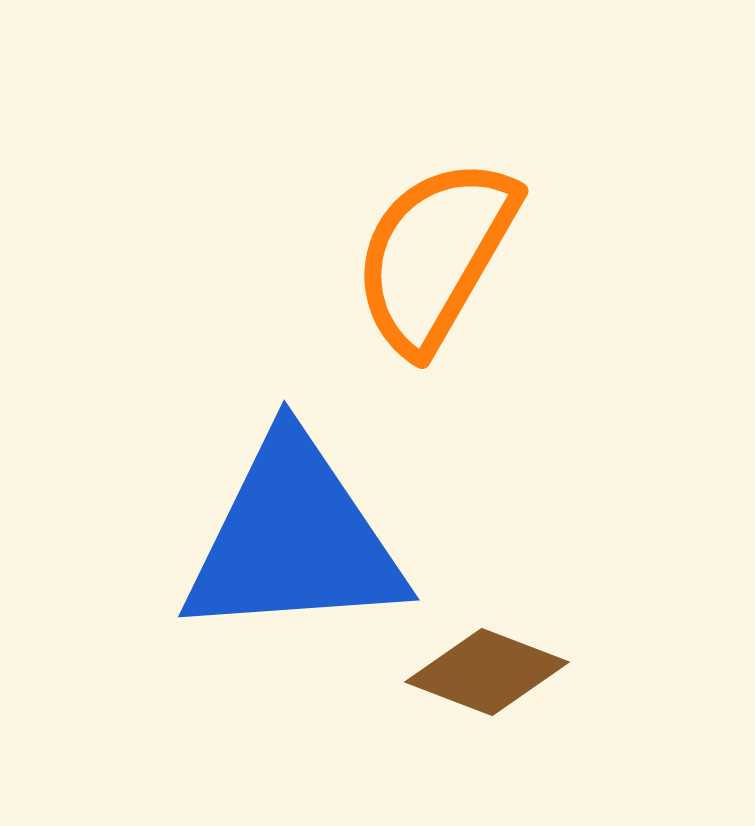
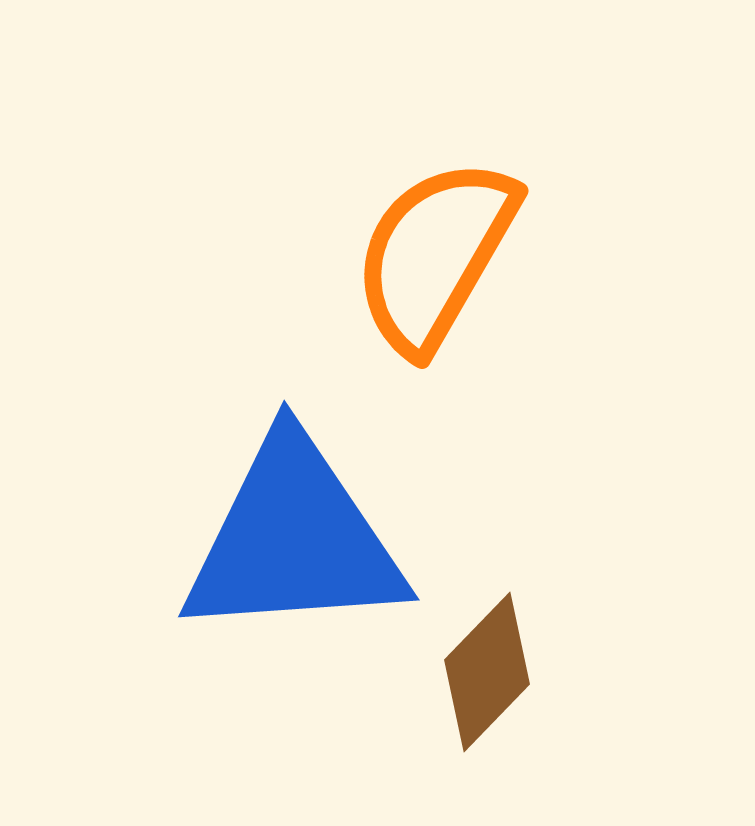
brown diamond: rotated 67 degrees counterclockwise
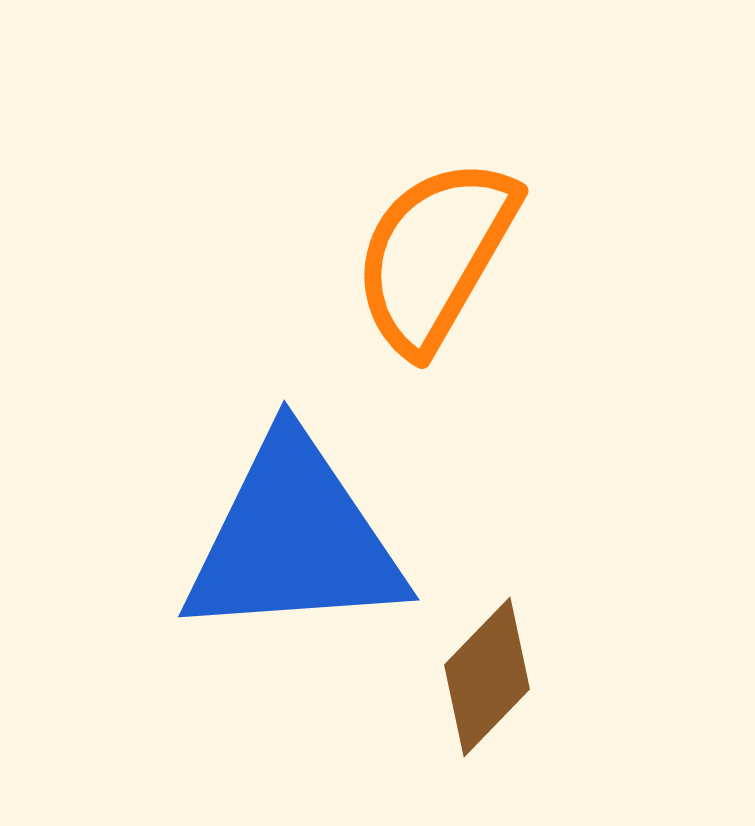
brown diamond: moved 5 px down
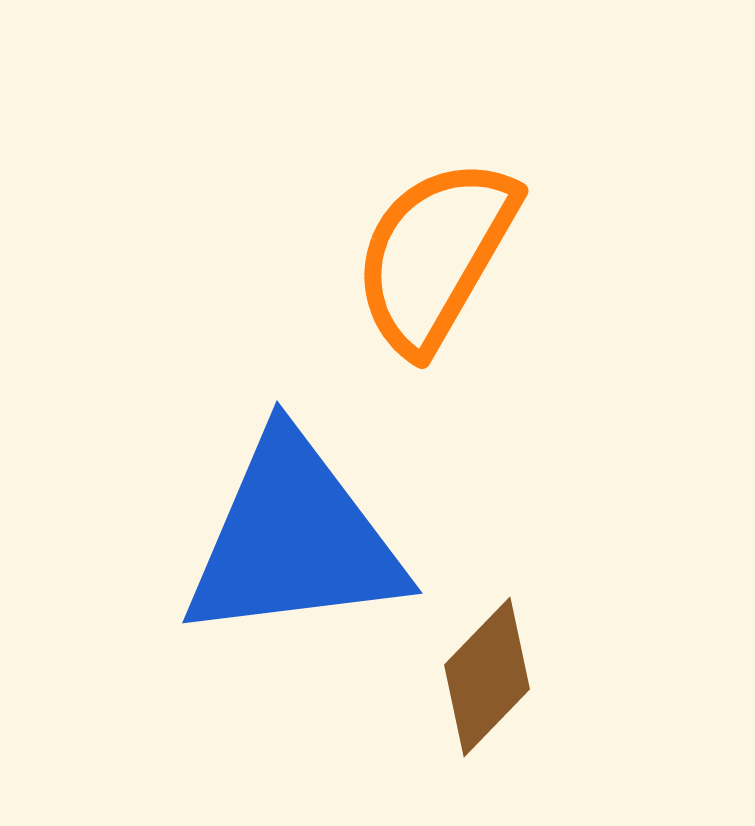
blue triangle: rotated 3 degrees counterclockwise
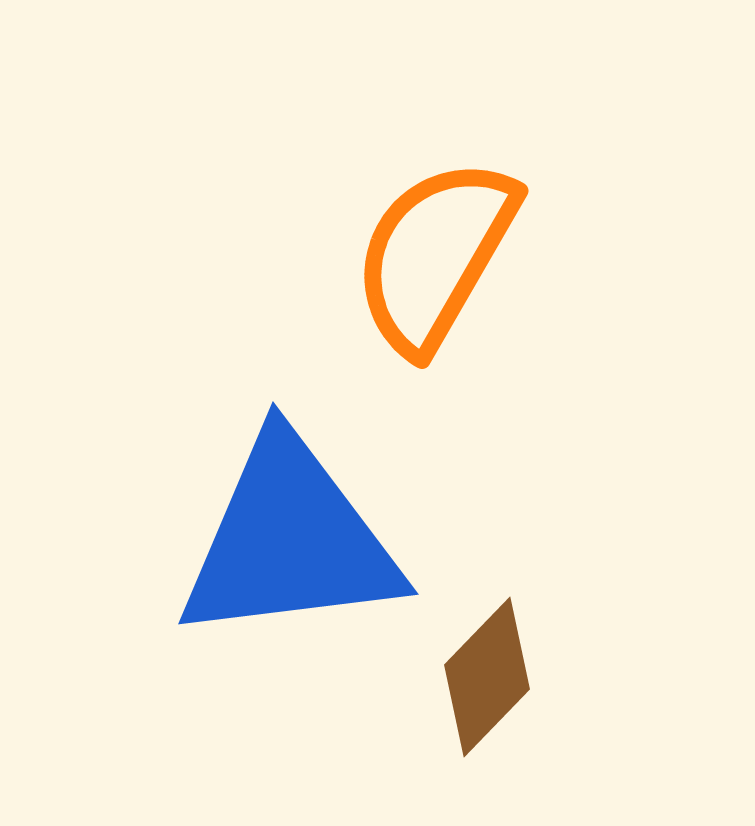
blue triangle: moved 4 px left, 1 px down
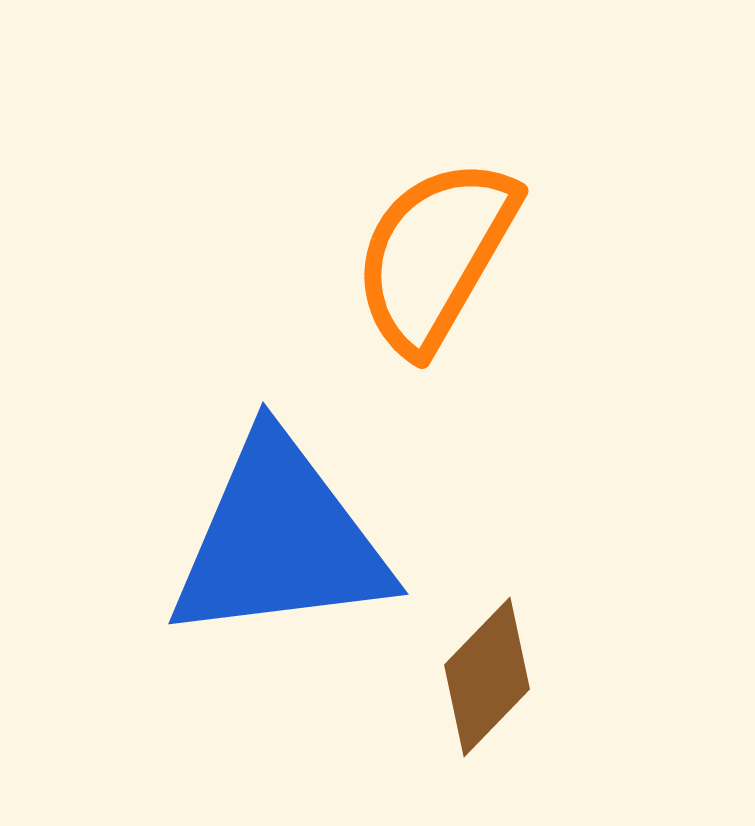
blue triangle: moved 10 px left
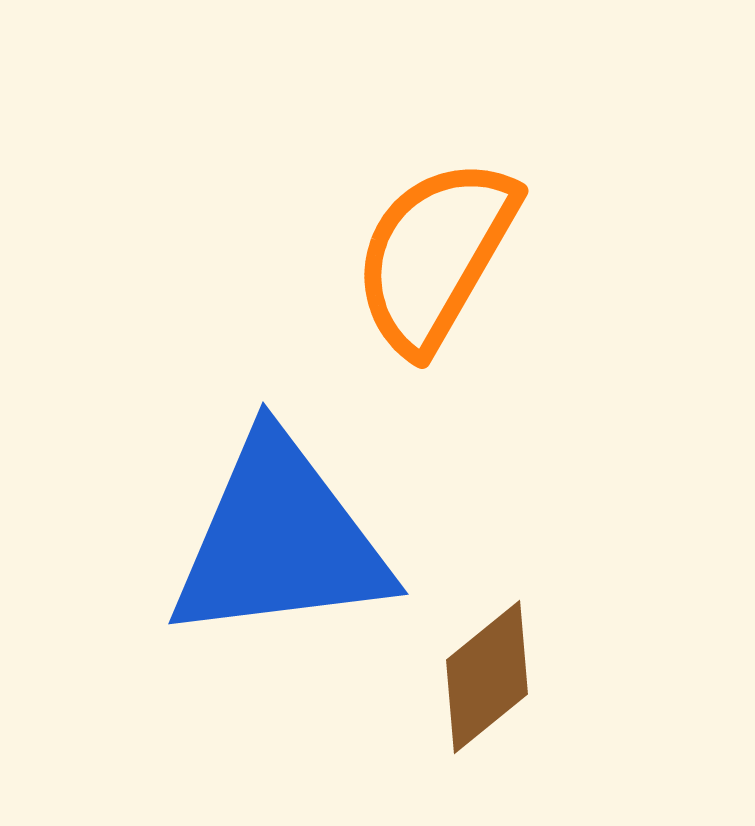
brown diamond: rotated 7 degrees clockwise
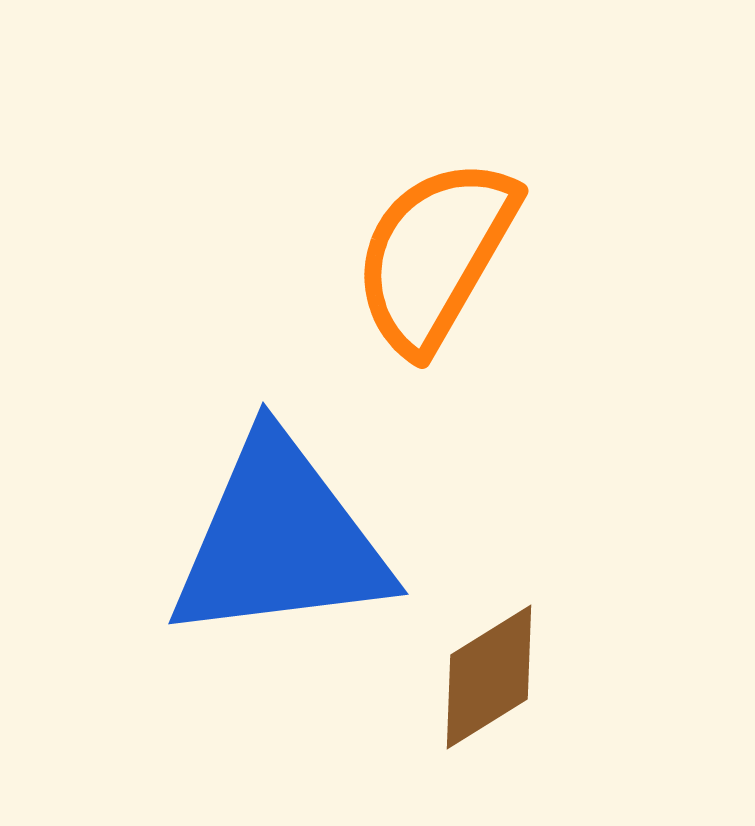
brown diamond: moved 2 px right; rotated 7 degrees clockwise
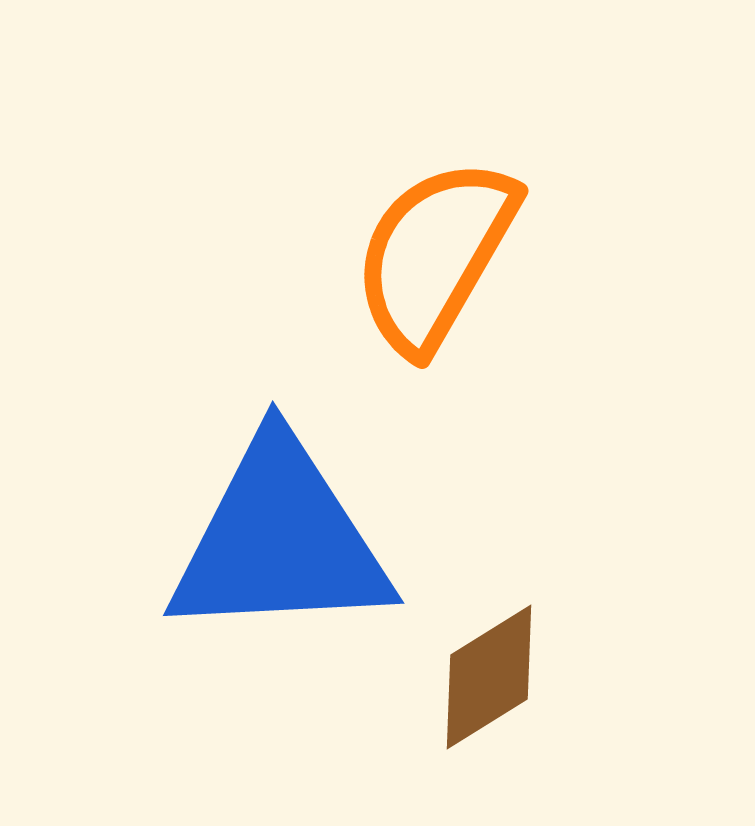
blue triangle: rotated 4 degrees clockwise
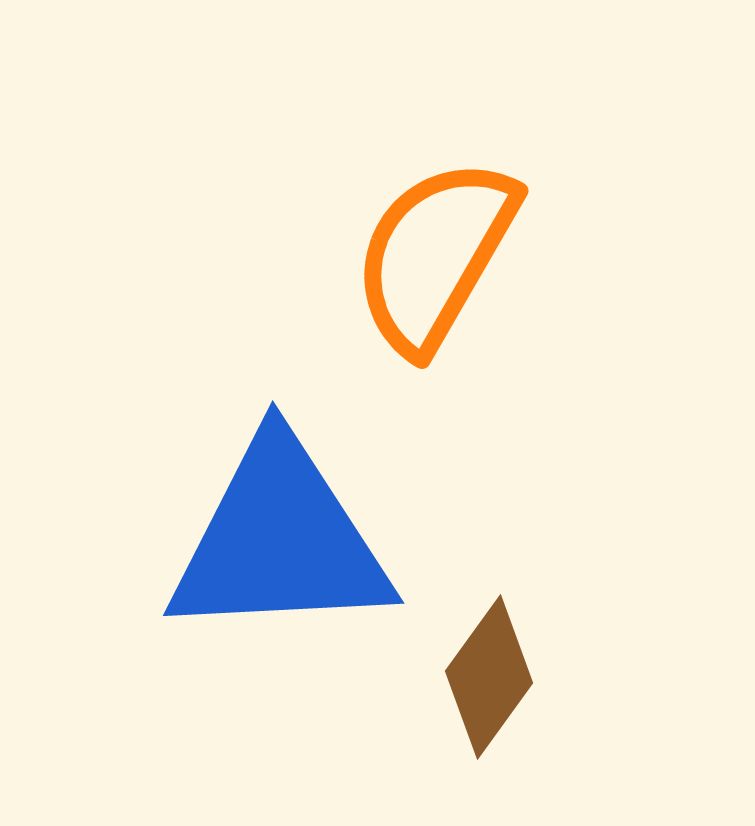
brown diamond: rotated 22 degrees counterclockwise
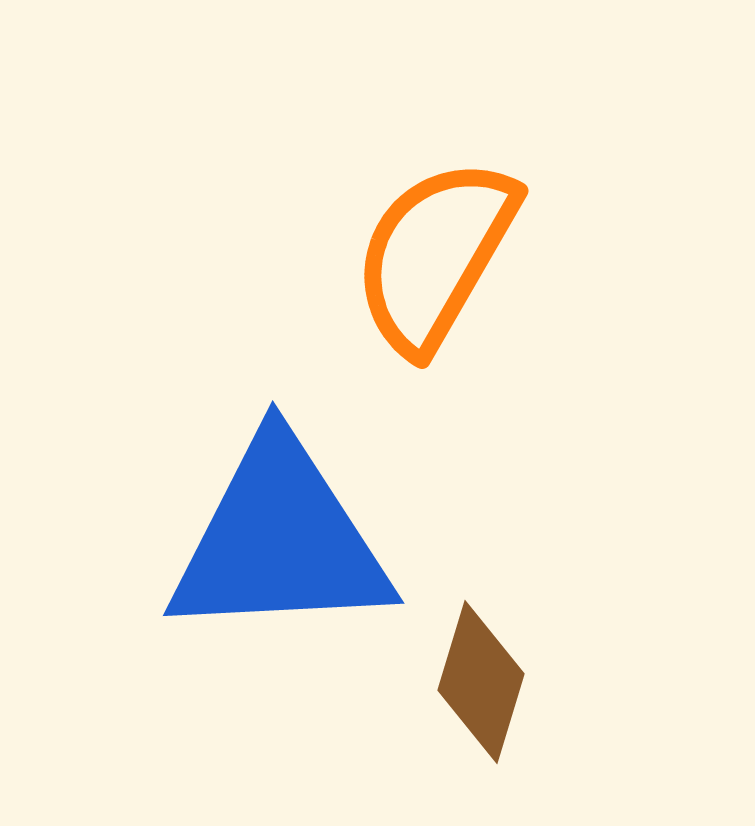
brown diamond: moved 8 px left, 5 px down; rotated 19 degrees counterclockwise
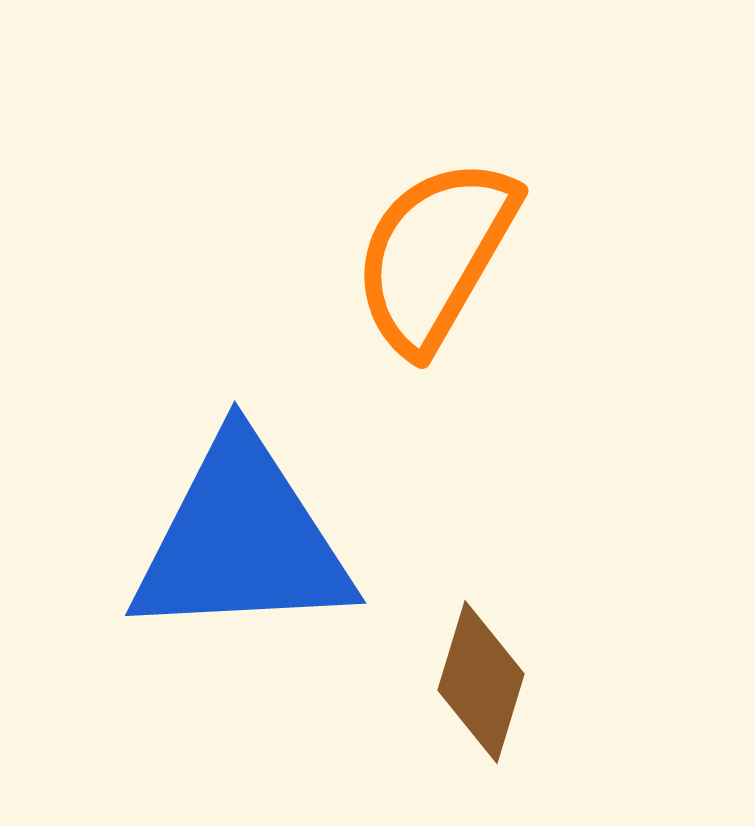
blue triangle: moved 38 px left
